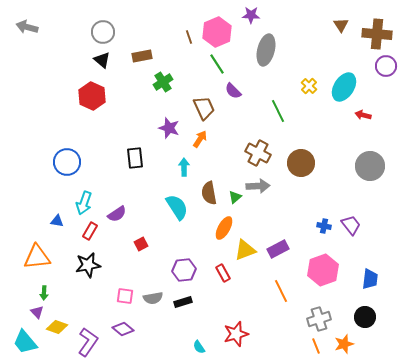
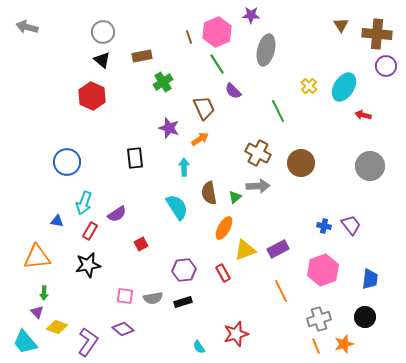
orange arrow at (200, 139): rotated 24 degrees clockwise
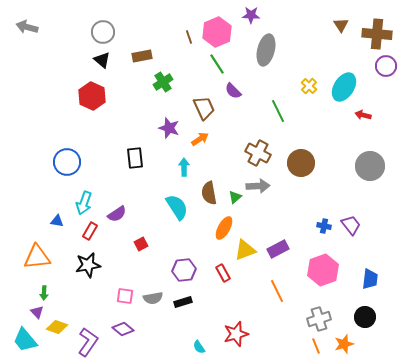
orange line at (281, 291): moved 4 px left
cyan trapezoid at (25, 342): moved 2 px up
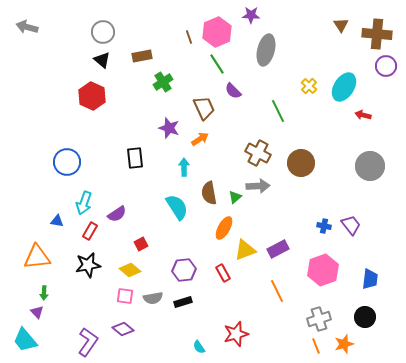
yellow diamond at (57, 327): moved 73 px right, 57 px up; rotated 20 degrees clockwise
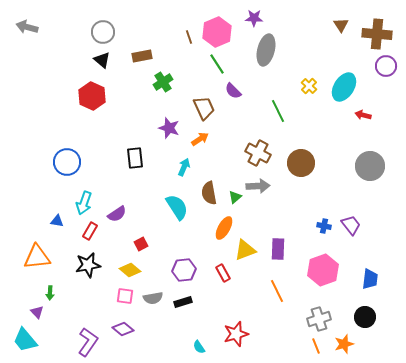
purple star at (251, 15): moved 3 px right, 3 px down
cyan arrow at (184, 167): rotated 24 degrees clockwise
purple rectangle at (278, 249): rotated 60 degrees counterclockwise
green arrow at (44, 293): moved 6 px right
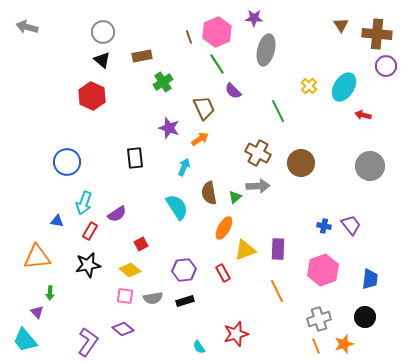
black rectangle at (183, 302): moved 2 px right, 1 px up
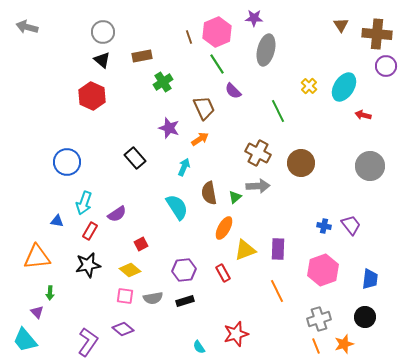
black rectangle at (135, 158): rotated 35 degrees counterclockwise
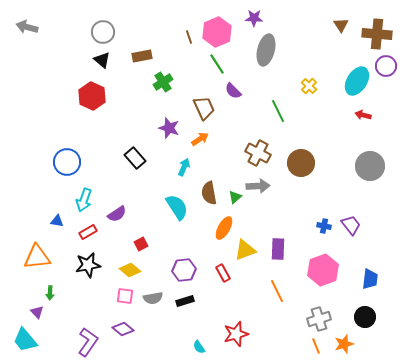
cyan ellipse at (344, 87): moved 13 px right, 6 px up
cyan arrow at (84, 203): moved 3 px up
red rectangle at (90, 231): moved 2 px left, 1 px down; rotated 30 degrees clockwise
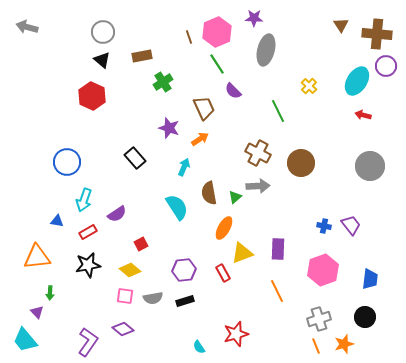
yellow triangle at (245, 250): moved 3 px left, 3 px down
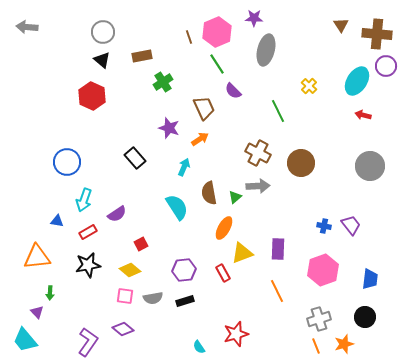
gray arrow at (27, 27): rotated 10 degrees counterclockwise
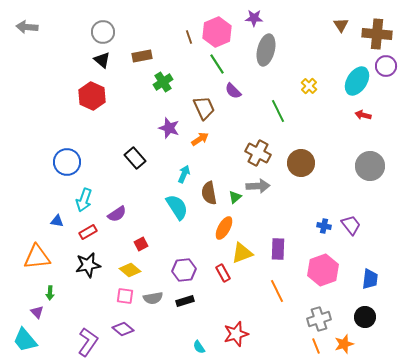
cyan arrow at (184, 167): moved 7 px down
